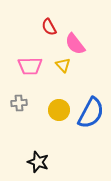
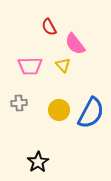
black star: rotated 20 degrees clockwise
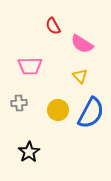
red semicircle: moved 4 px right, 1 px up
pink semicircle: moved 7 px right; rotated 20 degrees counterclockwise
yellow triangle: moved 17 px right, 11 px down
yellow circle: moved 1 px left
black star: moved 9 px left, 10 px up
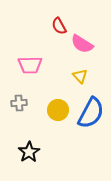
red semicircle: moved 6 px right
pink trapezoid: moved 1 px up
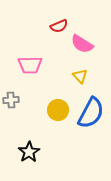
red semicircle: rotated 84 degrees counterclockwise
gray cross: moved 8 px left, 3 px up
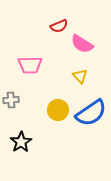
blue semicircle: rotated 28 degrees clockwise
black star: moved 8 px left, 10 px up
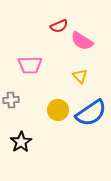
pink semicircle: moved 3 px up
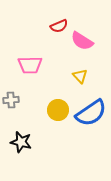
black star: rotated 25 degrees counterclockwise
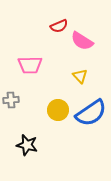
black star: moved 6 px right, 3 px down
